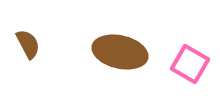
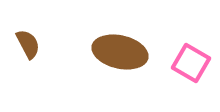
pink square: moved 1 px right, 1 px up
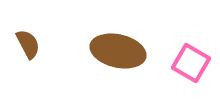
brown ellipse: moved 2 px left, 1 px up
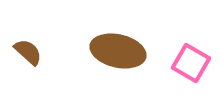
brown semicircle: moved 8 px down; rotated 20 degrees counterclockwise
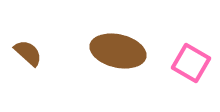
brown semicircle: moved 1 px down
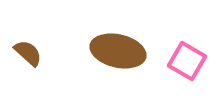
pink square: moved 4 px left, 2 px up
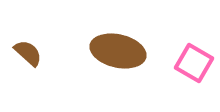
pink square: moved 7 px right, 2 px down
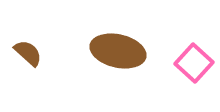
pink square: rotated 12 degrees clockwise
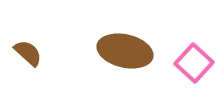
brown ellipse: moved 7 px right
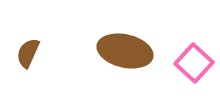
brown semicircle: rotated 108 degrees counterclockwise
